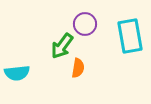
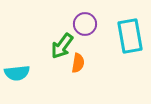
orange semicircle: moved 5 px up
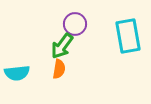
purple circle: moved 10 px left
cyan rectangle: moved 2 px left
orange semicircle: moved 19 px left, 6 px down
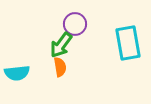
cyan rectangle: moved 7 px down
green arrow: moved 1 px left, 1 px up
orange semicircle: moved 1 px right, 2 px up; rotated 18 degrees counterclockwise
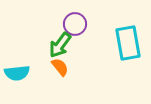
green arrow: moved 1 px left
orange semicircle: rotated 30 degrees counterclockwise
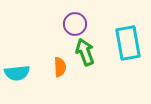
green arrow: moved 25 px right, 7 px down; rotated 124 degrees clockwise
orange semicircle: rotated 36 degrees clockwise
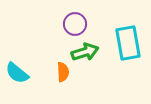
green arrow: rotated 92 degrees clockwise
orange semicircle: moved 3 px right, 5 px down
cyan semicircle: rotated 45 degrees clockwise
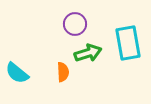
green arrow: moved 3 px right, 1 px down
